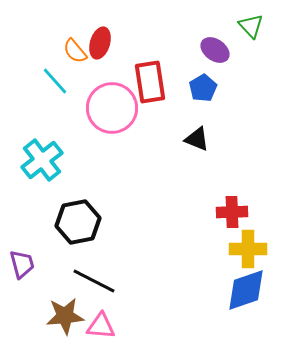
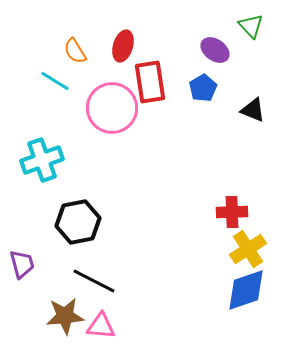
red ellipse: moved 23 px right, 3 px down
orange semicircle: rotated 8 degrees clockwise
cyan line: rotated 16 degrees counterclockwise
black triangle: moved 56 px right, 29 px up
cyan cross: rotated 18 degrees clockwise
yellow cross: rotated 33 degrees counterclockwise
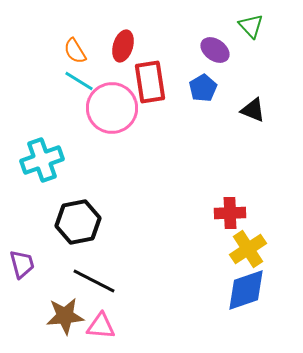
cyan line: moved 24 px right
red cross: moved 2 px left, 1 px down
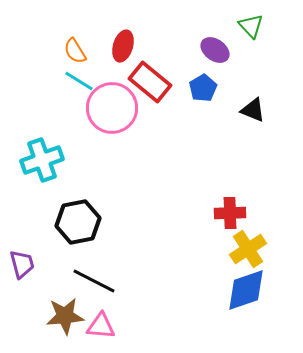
red rectangle: rotated 42 degrees counterclockwise
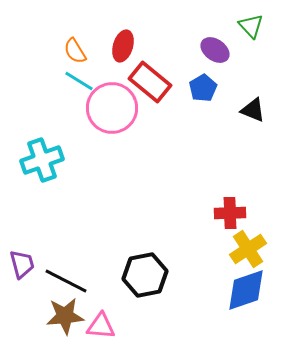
black hexagon: moved 67 px right, 53 px down
black line: moved 28 px left
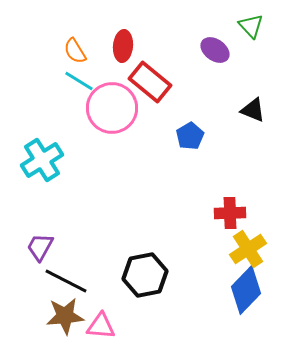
red ellipse: rotated 12 degrees counterclockwise
blue pentagon: moved 13 px left, 48 px down
cyan cross: rotated 12 degrees counterclockwise
purple trapezoid: moved 18 px right, 17 px up; rotated 136 degrees counterclockwise
blue diamond: rotated 27 degrees counterclockwise
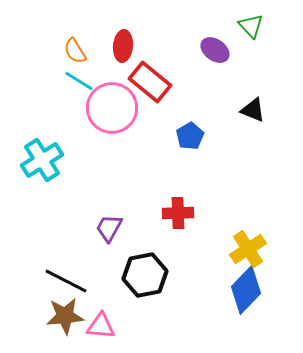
red cross: moved 52 px left
purple trapezoid: moved 69 px right, 19 px up
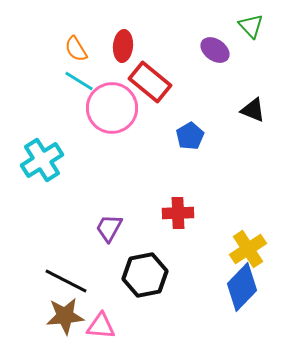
orange semicircle: moved 1 px right, 2 px up
blue diamond: moved 4 px left, 3 px up
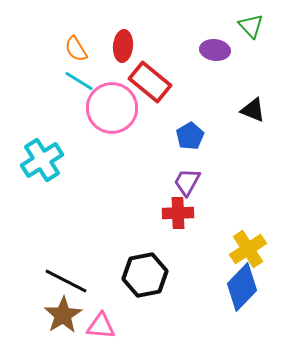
purple ellipse: rotated 28 degrees counterclockwise
purple trapezoid: moved 78 px right, 46 px up
brown star: moved 2 px left, 1 px up; rotated 27 degrees counterclockwise
